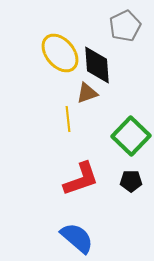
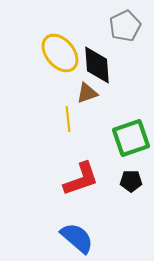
green square: moved 2 px down; rotated 27 degrees clockwise
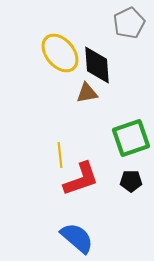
gray pentagon: moved 4 px right, 3 px up
brown triangle: rotated 10 degrees clockwise
yellow line: moved 8 px left, 36 px down
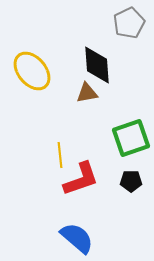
yellow ellipse: moved 28 px left, 18 px down
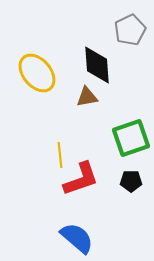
gray pentagon: moved 1 px right, 7 px down
yellow ellipse: moved 5 px right, 2 px down
brown triangle: moved 4 px down
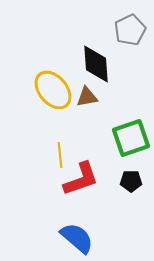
black diamond: moved 1 px left, 1 px up
yellow ellipse: moved 16 px right, 17 px down
